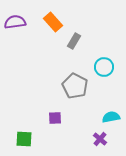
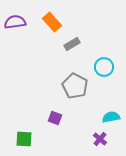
orange rectangle: moved 1 px left
gray rectangle: moved 2 px left, 3 px down; rotated 28 degrees clockwise
purple square: rotated 24 degrees clockwise
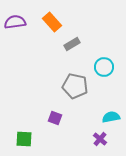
gray pentagon: rotated 15 degrees counterclockwise
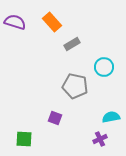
purple semicircle: rotated 25 degrees clockwise
purple cross: rotated 24 degrees clockwise
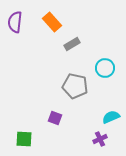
purple semicircle: rotated 100 degrees counterclockwise
cyan circle: moved 1 px right, 1 px down
cyan semicircle: rotated 12 degrees counterclockwise
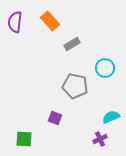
orange rectangle: moved 2 px left, 1 px up
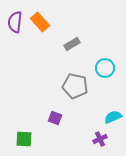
orange rectangle: moved 10 px left, 1 px down
cyan semicircle: moved 2 px right
